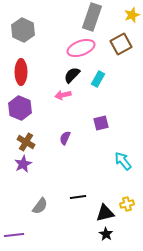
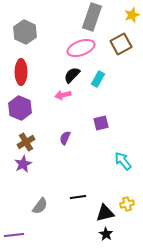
gray hexagon: moved 2 px right, 2 px down
brown cross: rotated 30 degrees clockwise
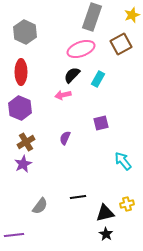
pink ellipse: moved 1 px down
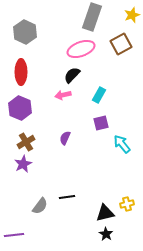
cyan rectangle: moved 1 px right, 16 px down
cyan arrow: moved 1 px left, 17 px up
black line: moved 11 px left
